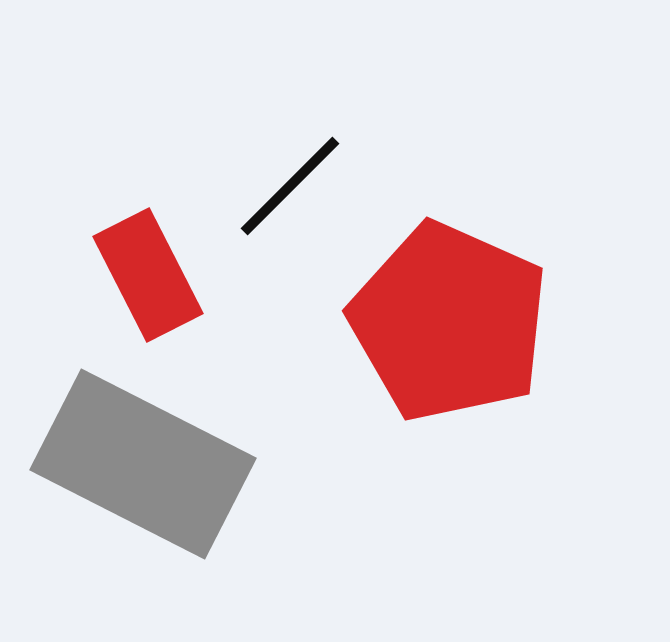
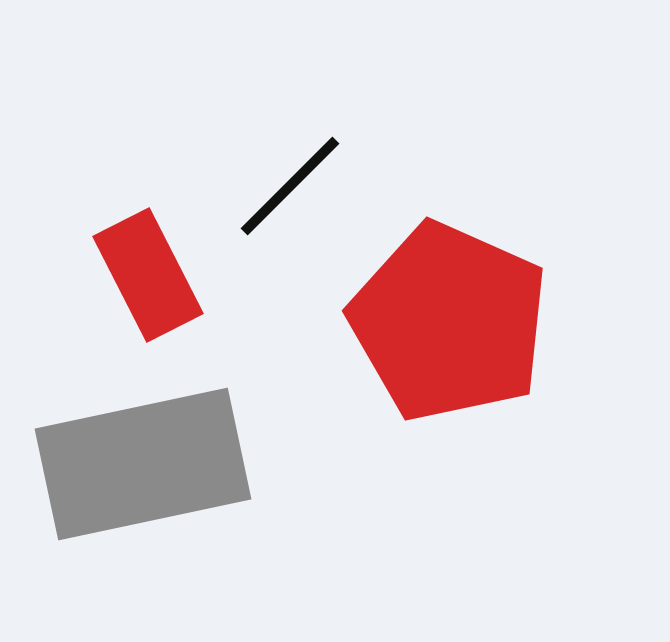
gray rectangle: rotated 39 degrees counterclockwise
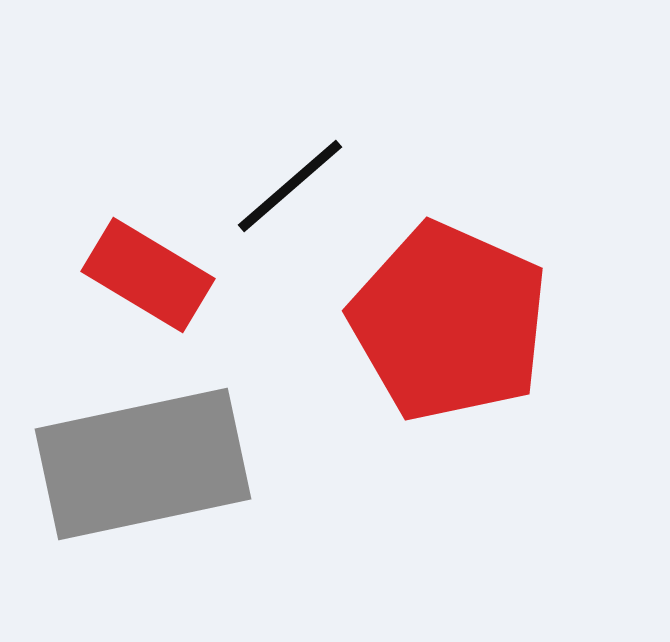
black line: rotated 4 degrees clockwise
red rectangle: rotated 32 degrees counterclockwise
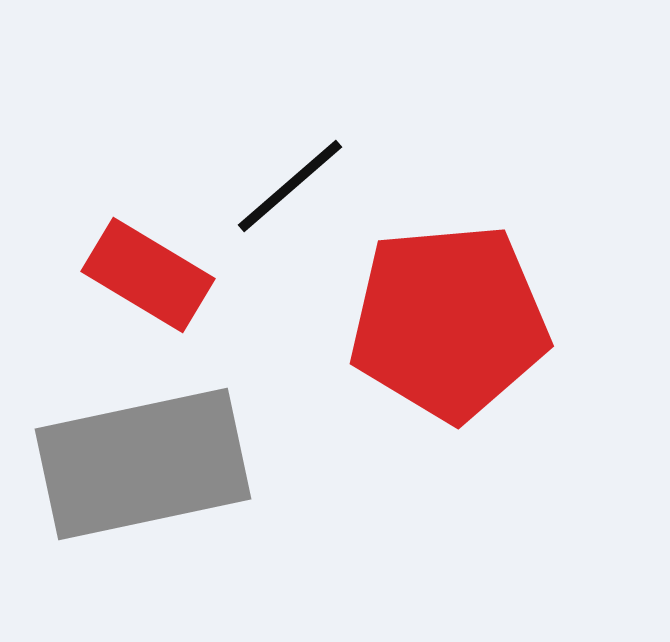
red pentagon: rotated 29 degrees counterclockwise
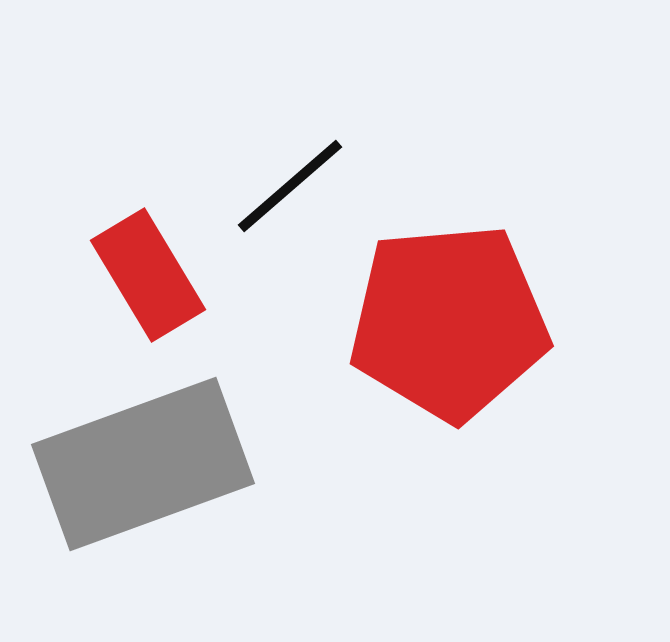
red rectangle: rotated 28 degrees clockwise
gray rectangle: rotated 8 degrees counterclockwise
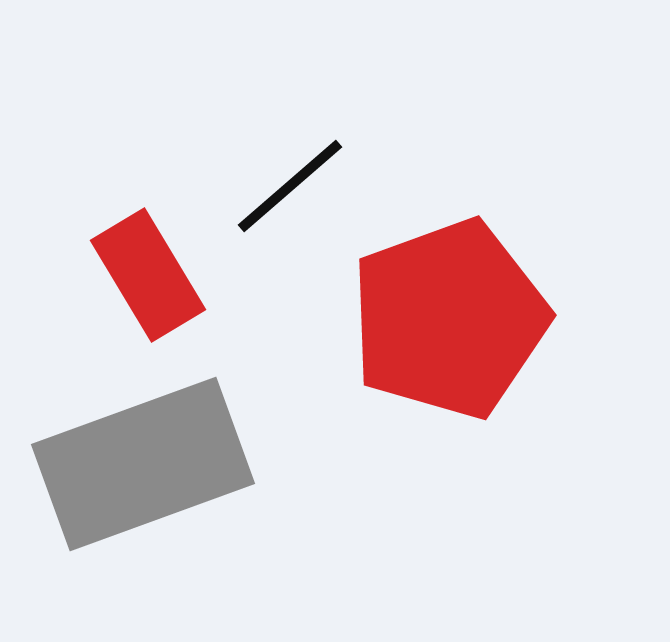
red pentagon: moved 3 px up; rotated 15 degrees counterclockwise
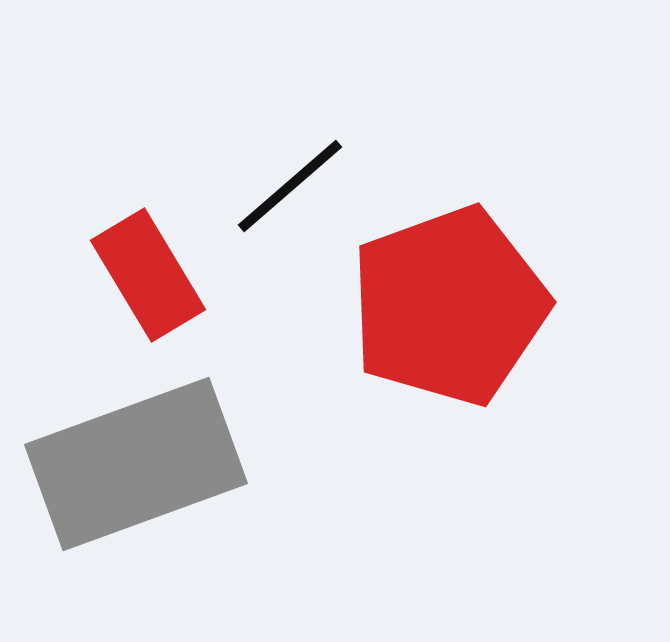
red pentagon: moved 13 px up
gray rectangle: moved 7 px left
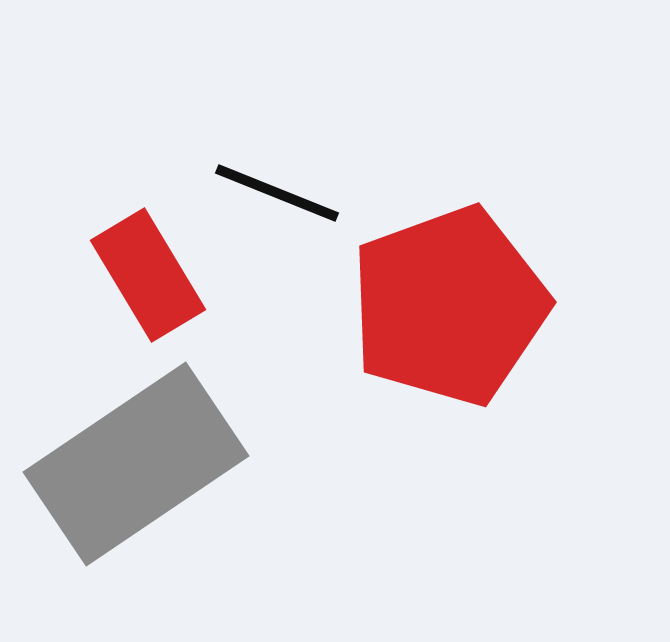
black line: moved 13 px left, 7 px down; rotated 63 degrees clockwise
gray rectangle: rotated 14 degrees counterclockwise
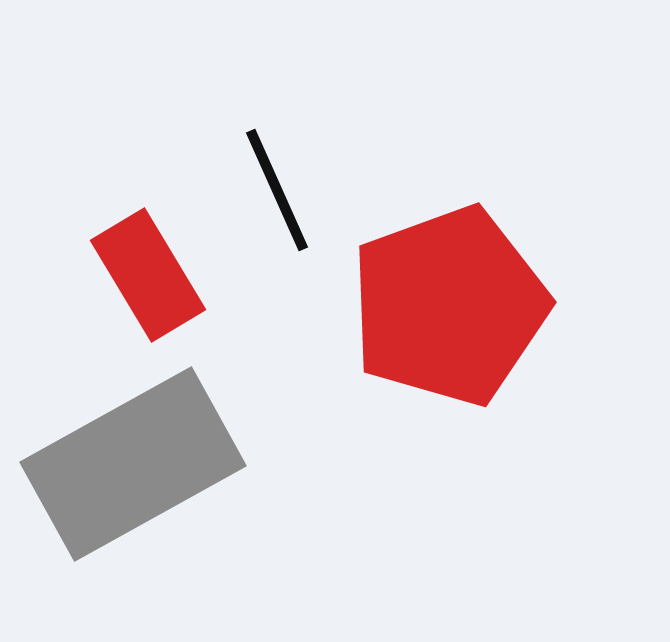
black line: moved 3 px up; rotated 44 degrees clockwise
gray rectangle: moved 3 px left; rotated 5 degrees clockwise
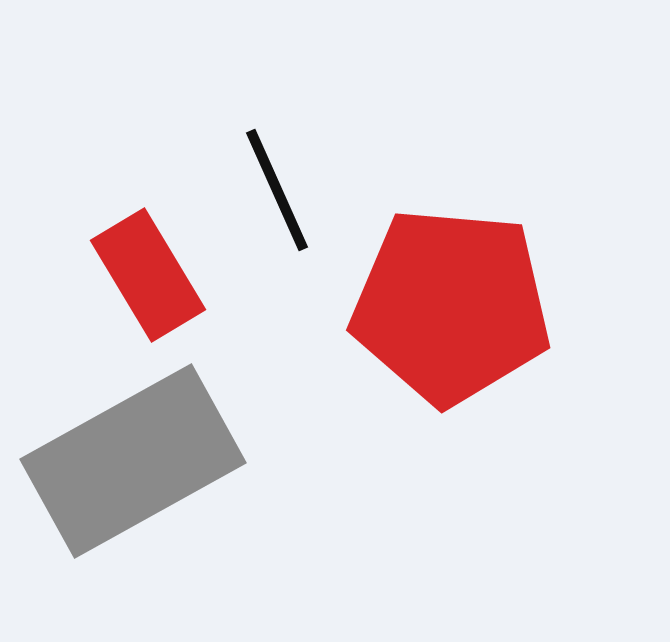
red pentagon: moved 2 px right; rotated 25 degrees clockwise
gray rectangle: moved 3 px up
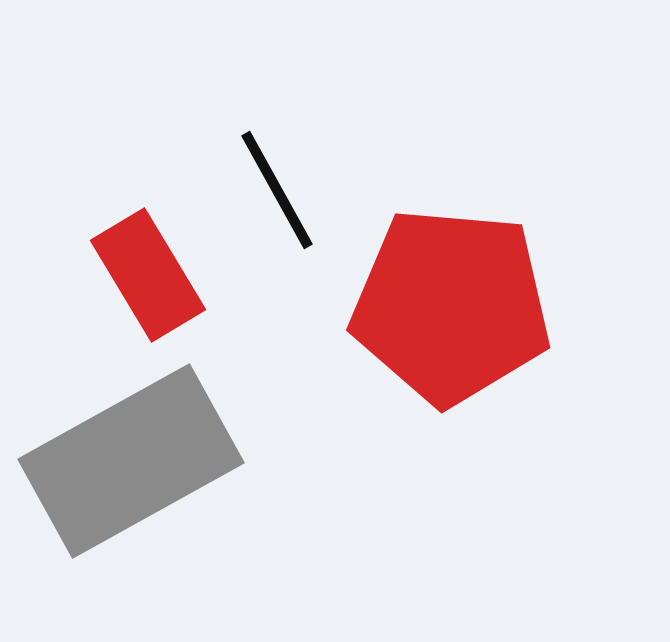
black line: rotated 5 degrees counterclockwise
gray rectangle: moved 2 px left
